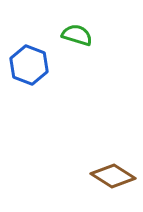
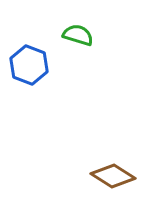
green semicircle: moved 1 px right
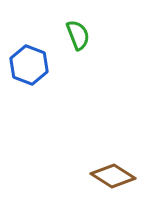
green semicircle: rotated 52 degrees clockwise
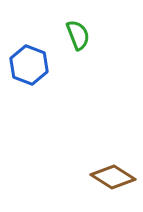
brown diamond: moved 1 px down
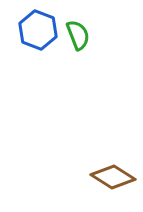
blue hexagon: moved 9 px right, 35 px up
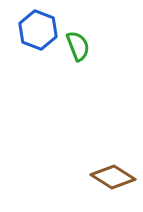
green semicircle: moved 11 px down
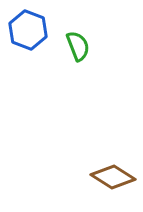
blue hexagon: moved 10 px left
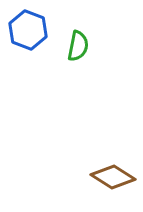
green semicircle: rotated 32 degrees clockwise
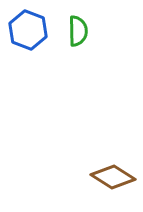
green semicircle: moved 15 px up; rotated 12 degrees counterclockwise
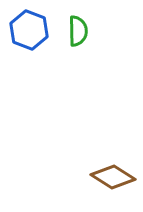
blue hexagon: moved 1 px right
